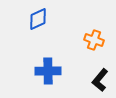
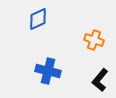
blue cross: rotated 15 degrees clockwise
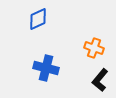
orange cross: moved 8 px down
blue cross: moved 2 px left, 3 px up
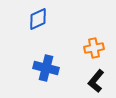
orange cross: rotated 30 degrees counterclockwise
black L-shape: moved 4 px left, 1 px down
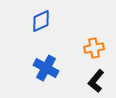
blue diamond: moved 3 px right, 2 px down
blue cross: rotated 15 degrees clockwise
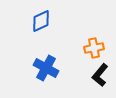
black L-shape: moved 4 px right, 6 px up
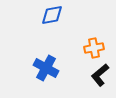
blue diamond: moved 11 px right, 6 px up; rotated 15 degrees clockwise
black L-shape: rotated 10 degrees clockwise
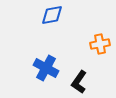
orange cross: moved 6 px right, 4 px up
black L-shape: moved 21 px left, 7 px down; rotated 15 degrees counterclockwise
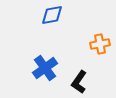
blue cross: moved 1 px left; rotated 25 degrees clockwise
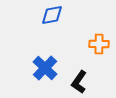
orange cross: moved 1 px left; rotated 12 degrees clockwise
blue cross: rotated 10 degrees counterclockwise
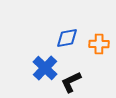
blue diamond: moved 15 px right, 23 px down
black L-shape: moved 8 px left; rotated 30 degrees clockwise
